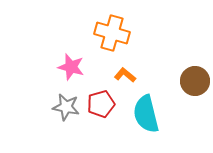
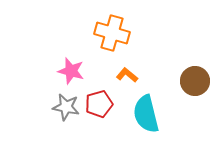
pink star: moved 4 px down
orange L-shape: moved 2 px right
red pentagon: moved 2 px left
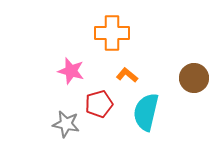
orange cross: rotated 16 degrees counterclockwise
brown circle: moved 1 px left, 3 px up
gray star: moved 17 px down
cyan semicircle: moved 2 px up; rotated 27 degrees clockwise
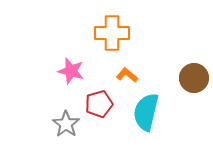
gray star: rotated 24 degrees clockwise
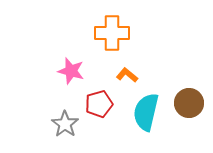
brown circle: moved 5 px left, 25 px down
gray star: moved 1 px left
